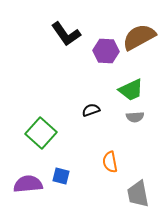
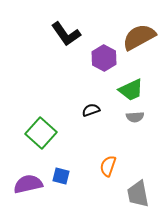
purple hexagon: moved 2 px left, 7 px down; rotated 25 degrees clockwise
orange semicircle: moved 2 px left, 4 px down; rotated 30 degrees clockwise
purple semicircle: rotated 8 degrees counterclockwise
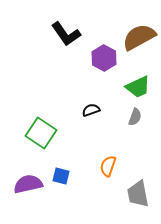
green trapezoid: moved 7 px right, 3 px up
gray semicircle: rotated 66 degrees counterclockwise
green square: rotated 8 degrees counterclockwise
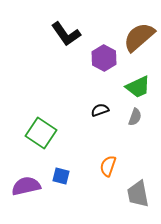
brown semicircle: rotated 12 degrees counterclockwise
black semicircle: moved 9 px right
purple semicircle: moved 2 px left, 2 px down
